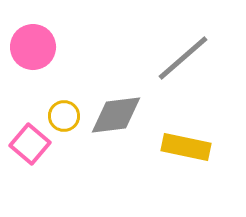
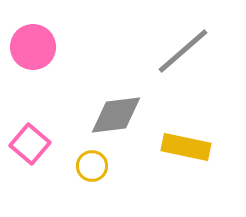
gray line: moved 7 px up
yellow circle: moved 28 px right, 50 px down
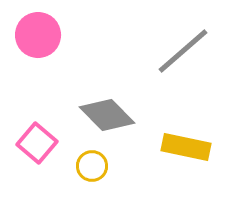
pink circle: moved 5 px right, 12 px up
gray diamond: moved 9 px left; rotated 52 degrees clockwise
pink square: moved 7 px right, 1 px up
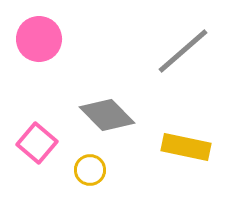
pink circle: moved 1 px right, 4 px down
yellow circle: moved 2 px left, 4 px down
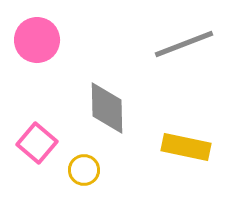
pink circle: moved 2 px left, 1 px down
gray line: moved 1 px right, 7 px up; rotated 20 degrees clockwise
gray diamond: moved 7 px up; rotated 44 degrees clockwise
yellow circle: moved 6 px left
